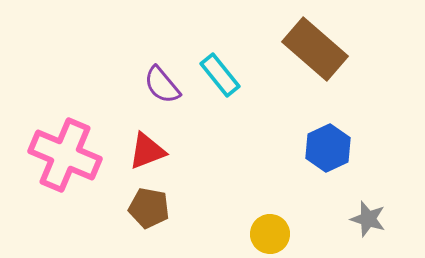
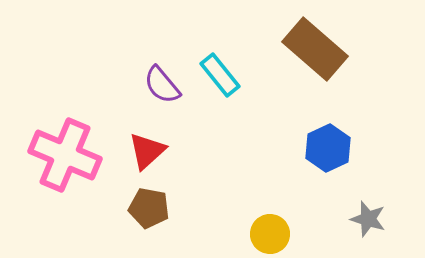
red triangle: rotated 21 degrees counterclockwise
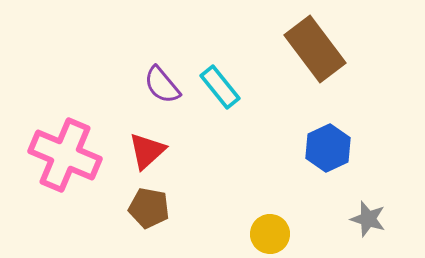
brown rectangle: rotated 12 degrees clockwise
cyan rectangle: moved 12 px down
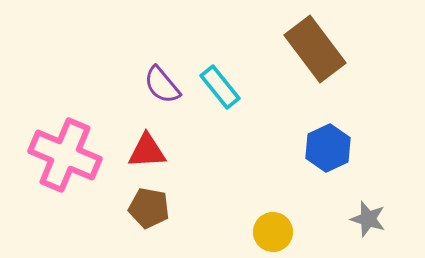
red triangle: rotated 39 degrees clockwise
yellow circle: moved 3 px right, 2 px up
